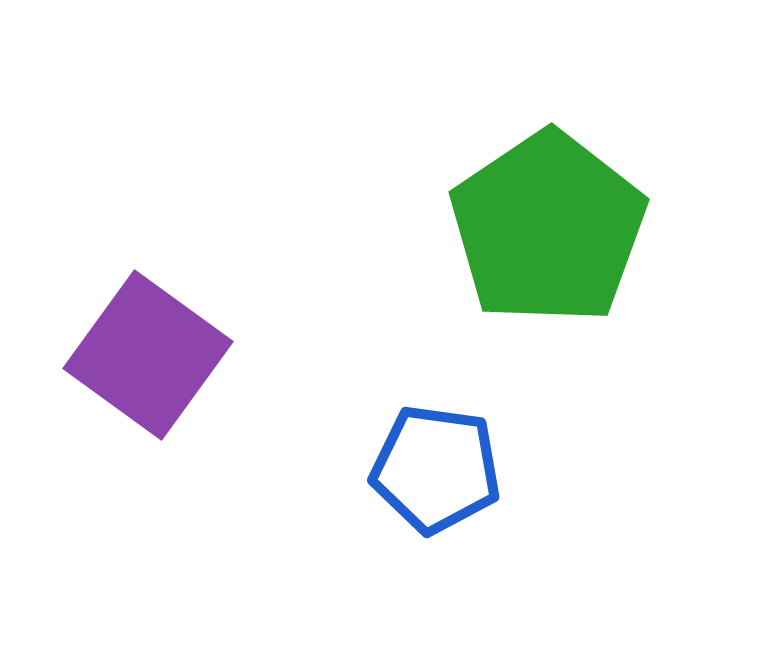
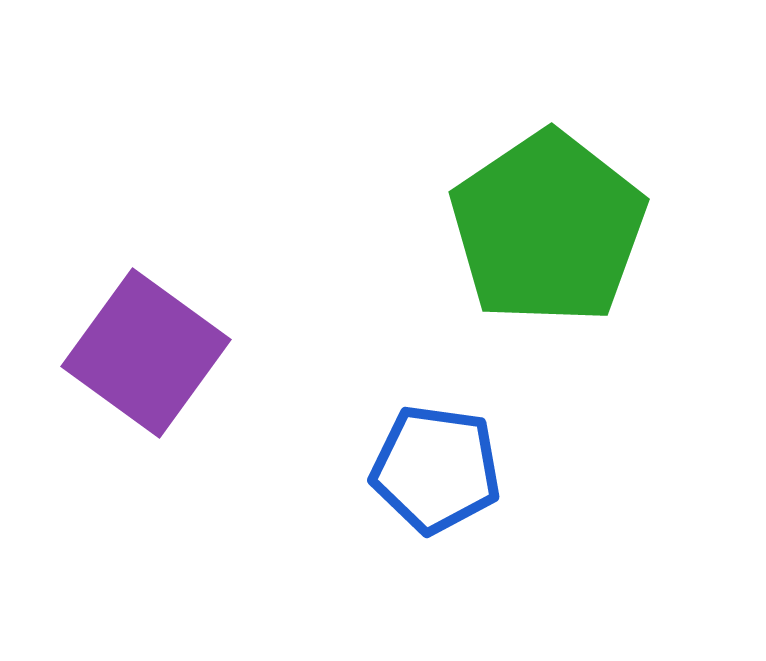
purple square: moved 2 px left, 2 px up
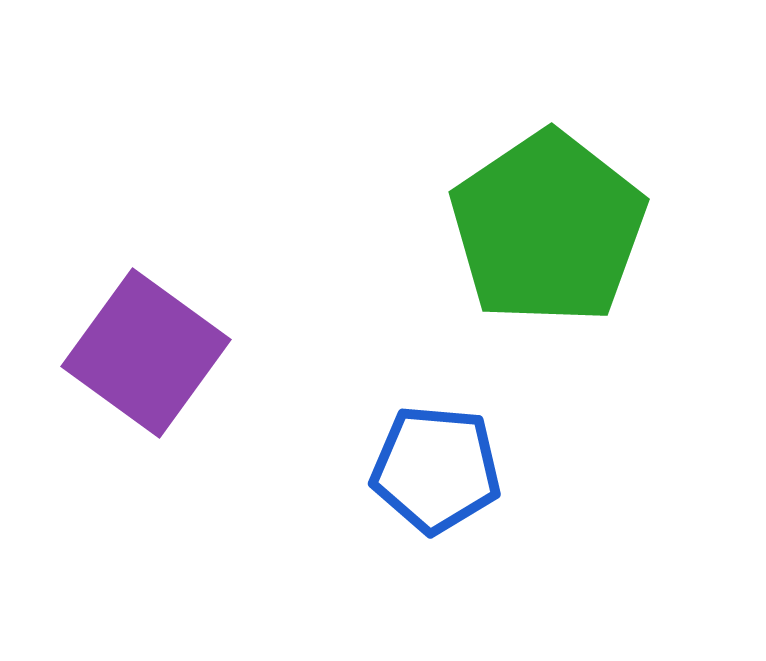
blue pentagon: rotated 3 degrees counterclockwise
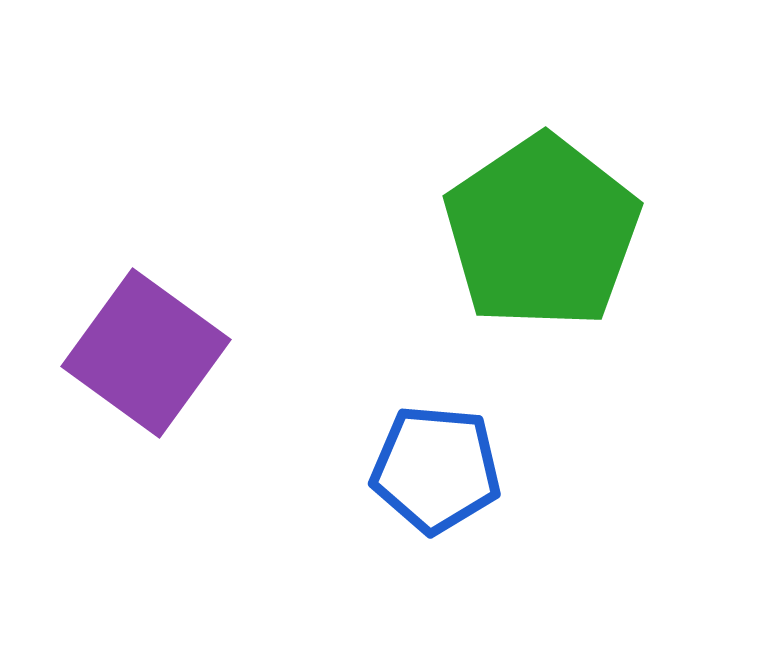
green pentagon: moved 6 px left, 4 px down
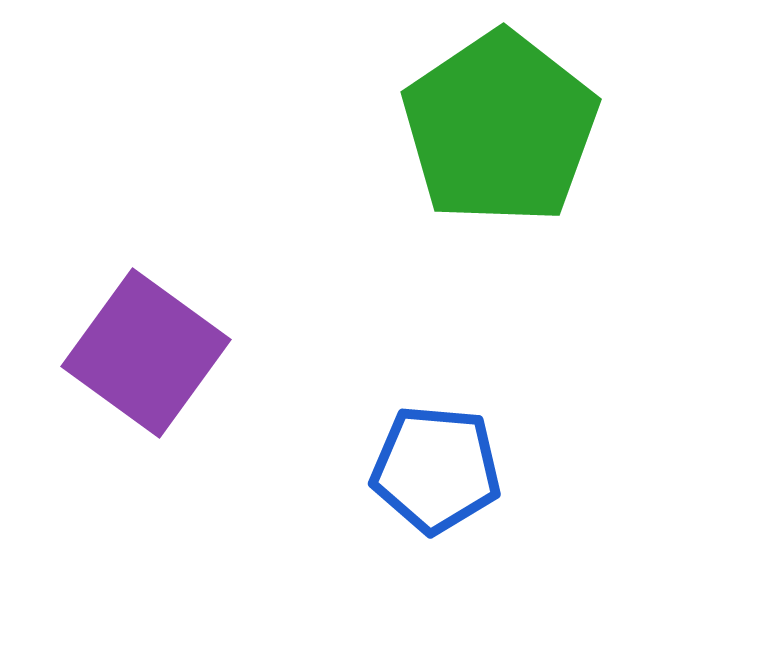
green pentagon: moved 42 px left, 104 px up
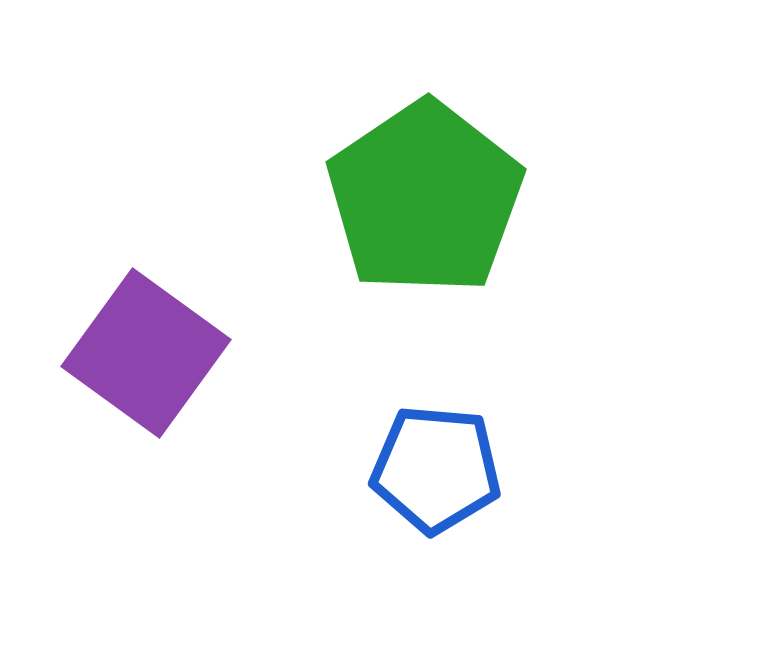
green pentagon: moved 75 px left, 70 px down
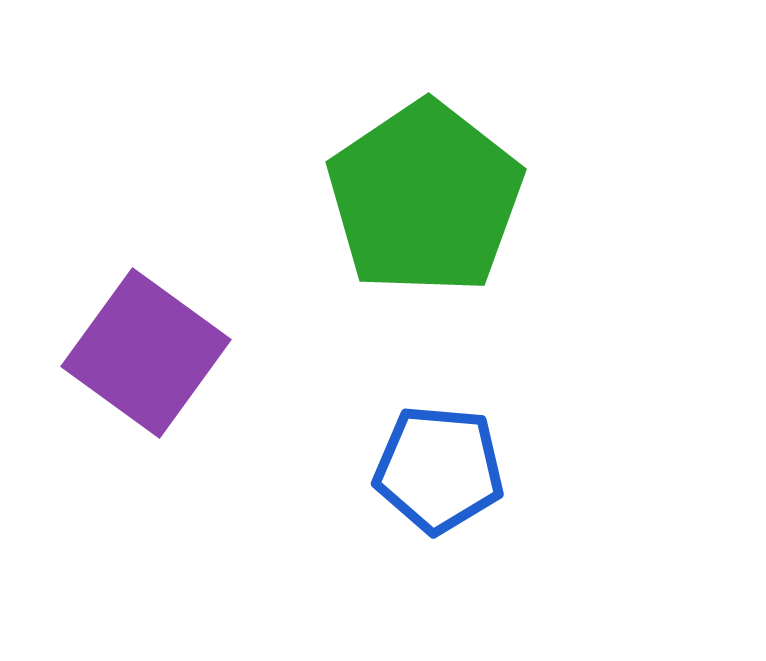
blue pentagon: moved 3 px right
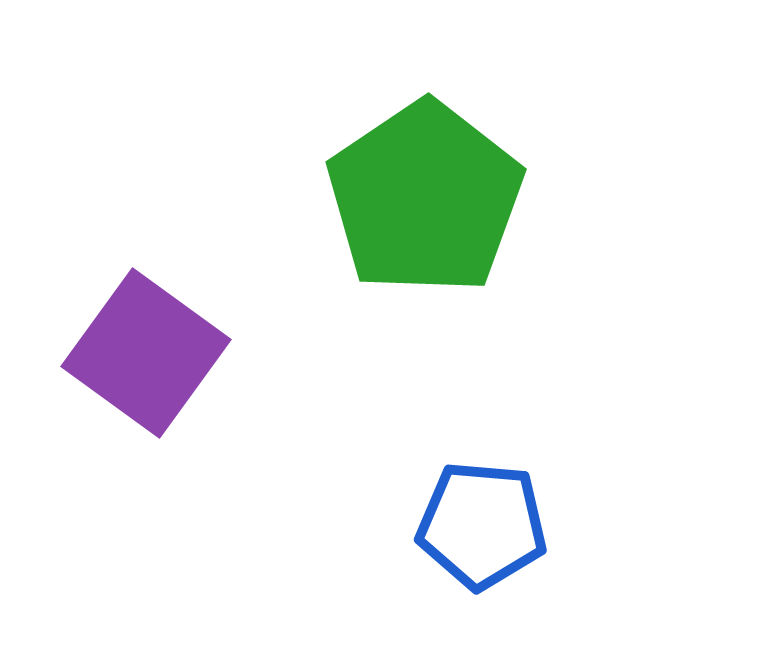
blue pentagon: moved 43 px right, 56 px down
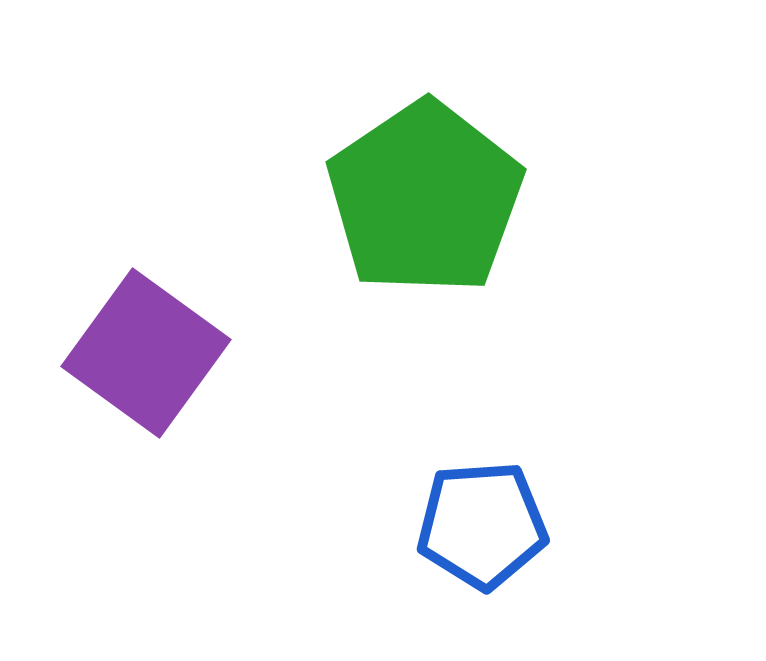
blue pentagon: rotated 9 degrees counterclockwise
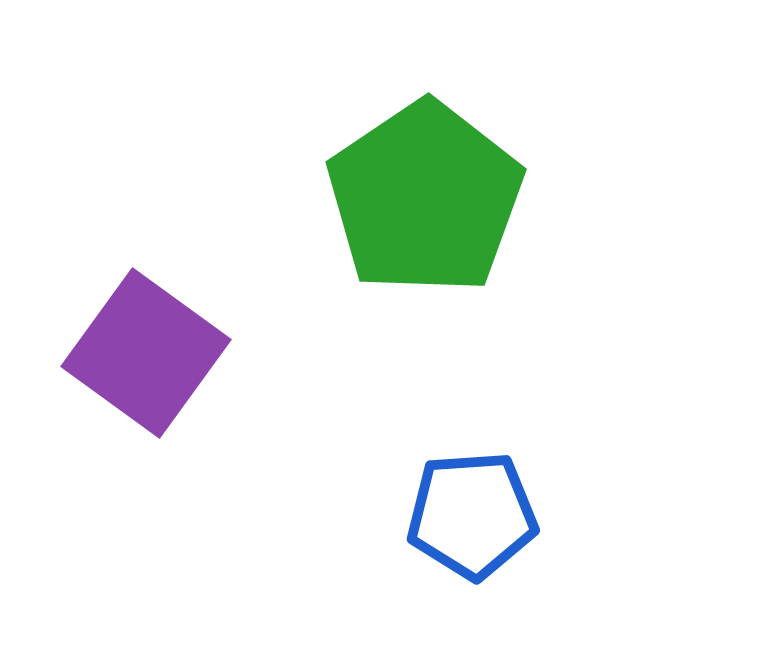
blue pentagon: moved 10 px left, 10 px up
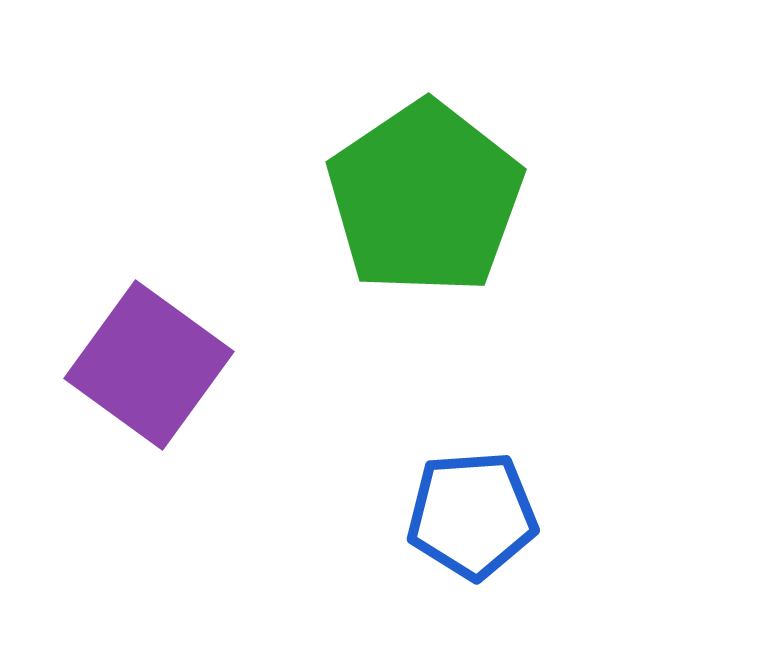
purple square: moved 3 px right, 12 px down
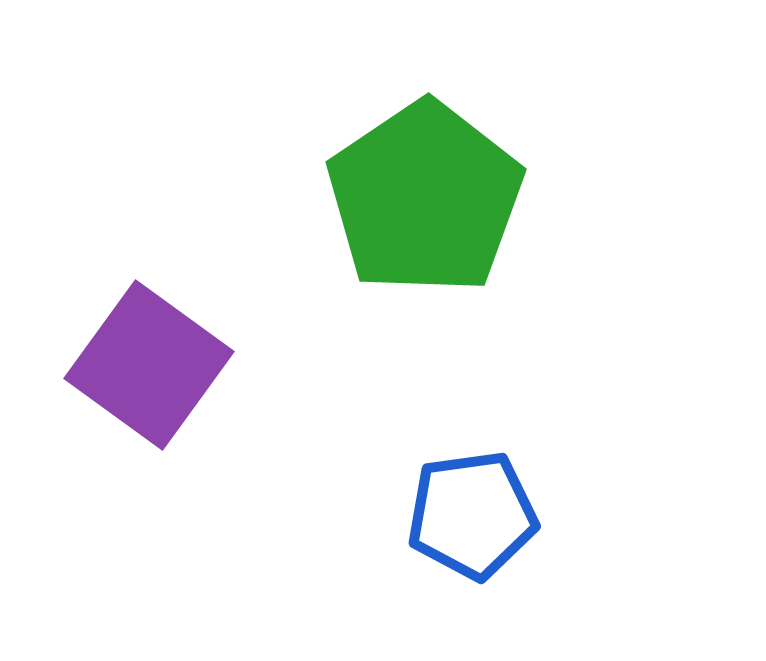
blue pentagon: rotated 4 degrees counterclockwise
